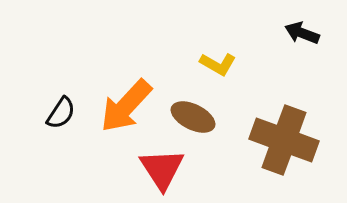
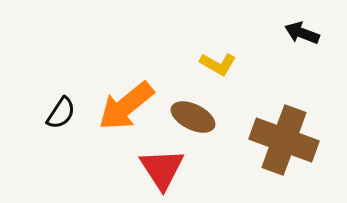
orange arrow: rotated 8 degrees clockwise
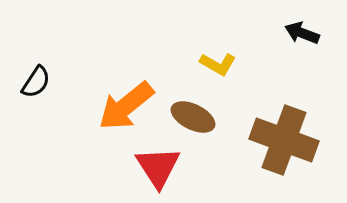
black semicircle: moved 25 px left, 31 px up
red triangle: moved 4 px left, 2 px up
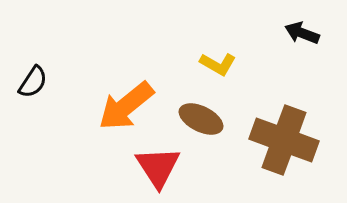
black semicircle: moved 3 px left
brown ellipse: moved 8 px right, 2 px down
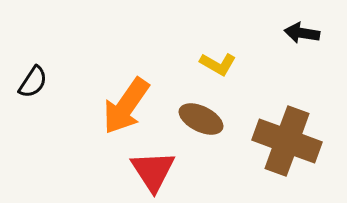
black arrow: rotated 12 degrees counterclockwise
orange arrow: rotated 16 degrees counterclockwise
brown cross: moved 3 px right, 1 px down
red triangle: moved 5 px left, 4 px down
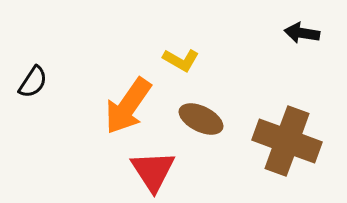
yellow L-shape: moved 37 px left, 4 px up
orange arrow: moved 2 px right
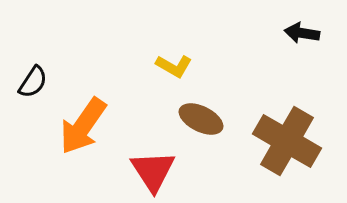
yellow L-shape: moved 7 px left, 6 px down
orange arrow: moved 45 px left, 20 px down
brown cross: rotated 10 degrees clockwise
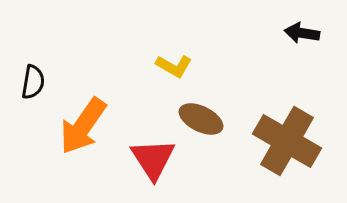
black semicircle: rotated 24 degrees counterclockwise
red triangle: moved 12 px up
